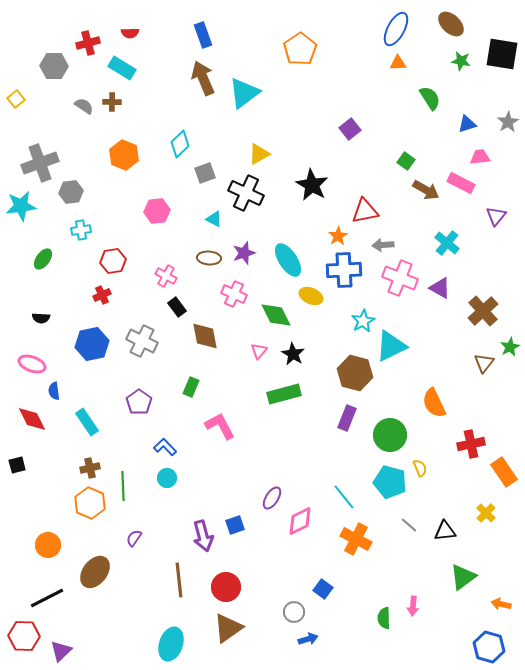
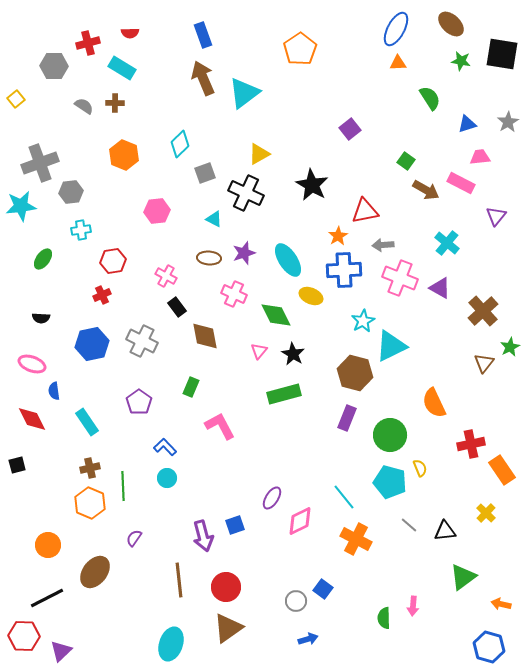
brown cross at (112, 102): moved 3 px right, 1 px down
orange rectangle at (504, 472): moved 2 px left, 2 px up
gray circle at (294, 612): moved 2 px right, 11 px up
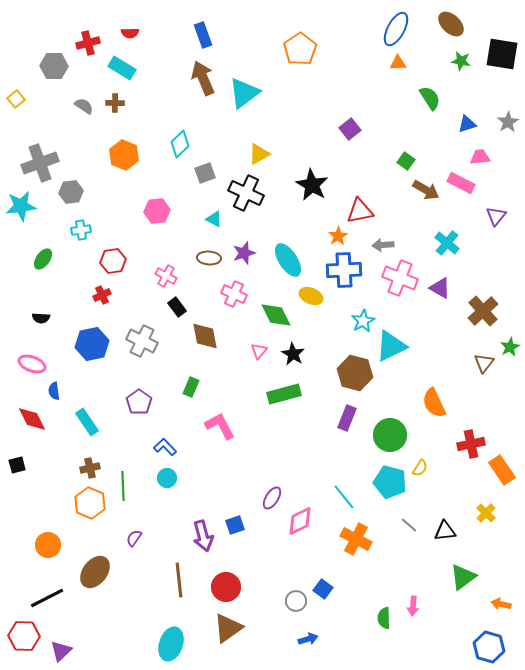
red triangle at (365, 211): moved 5 px left
yellow semicircle at (420, 468): rotated 54 degrees clockwise
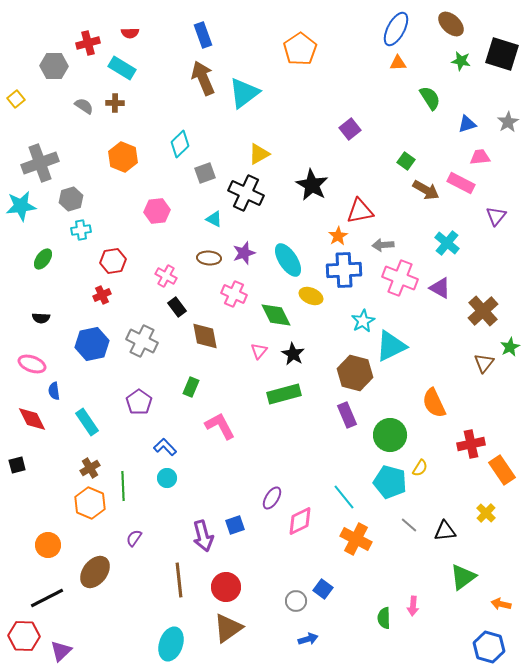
black square at (502, 54): rotated 8 degrees clockwise
orange hexagon at (124, 155): moved 1 px left, 2 px down
gray hexagon at (71, 192): moved 7 px down; rotated 10 degrees counterclockwise
purple rectangle at (347, 418): moved 3 px up; rotated 45 degrees counterclockwise
brown cross at (90, 468): rotated 18 degrees counterclockwise
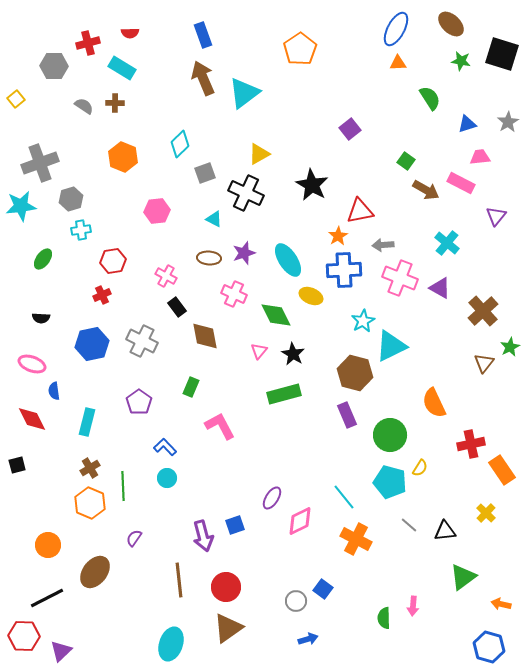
cyan rectangle at (87, 422): rotated 48 degrees clockwise
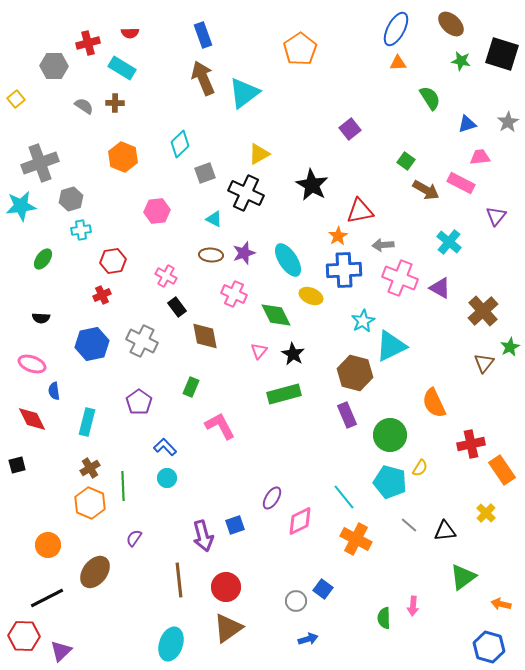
cyan cross at (447, 243): moved 2 px right, 1 px up
brown ellipse at (209, 258): moved 2 px right, 3 px up
